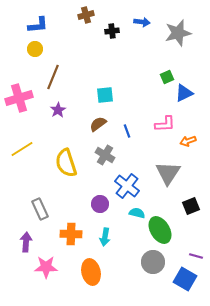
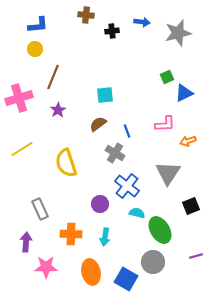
brown cross: rotated 21 degrees clockwise
gray cross: moved 10 px right, 2 px up
purple line: rotated 32 degrees counterclockwise
blue square: moved 59 px left
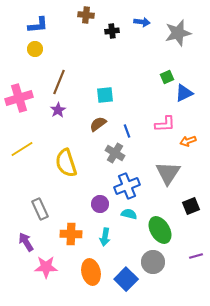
brown line: moved 6 px right, 5 px down
blue cross: rotated 30 degrees clockwise
cyan semicircle: moved 8 px left, 1 px down
purple arrow: rotated 36 degrees counterclockwise
blue square: rotated 15 degrees clockwise
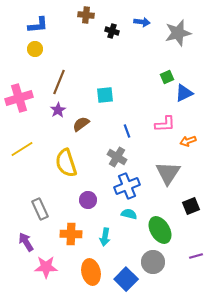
black cross: rotated 24 degrees clockwise
brown semicircle: moved 17 px left
gray cross: moved 2 px right, 4 px down
purple circle: moved 12 px left, 4 px up
